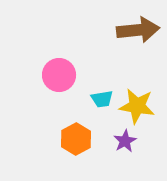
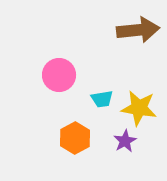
yellow star: moved 2 px right, 2 px down
orange hexagon: moved 1 px left, 1 px up
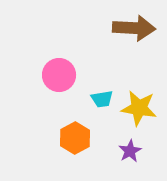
brown arrow: moved 4 px left, 2 px up; rotated 9 degrees clockwise
purple star: moved 5 px right, 10 px down
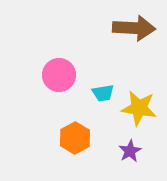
cyan trapezoid: moved 1 px right, 6 px up
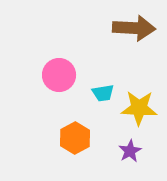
yellow star: rotated 6 degrees counterclockwise
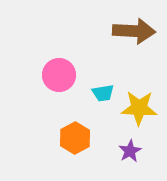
brown arrow: moved 3 px down
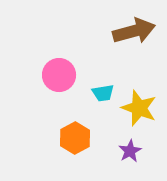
brown arrow: rotated 18 degrees counterclockwise
yellow star: rotated 18 degrees clockwise
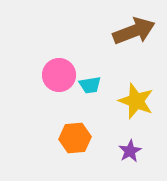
brown arrow: rotated 6 degrees counterclockwise
cyan trapezoid: moved 13 px left, 8 px up
yellow star: moved 3 px left, 7 px up
orange hexagon: rotated 24 degrees clockwise
